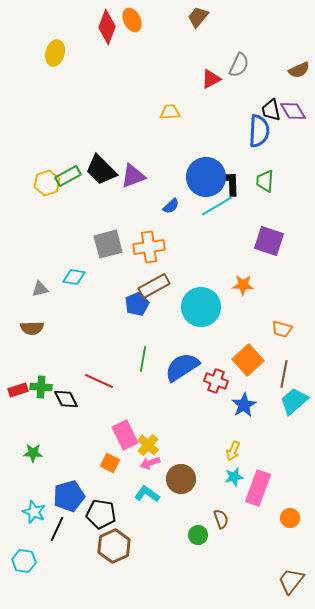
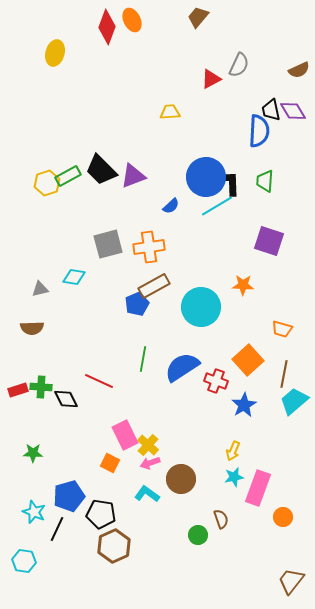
orange circle at (290, 518): moved 7 px left, 1 px up
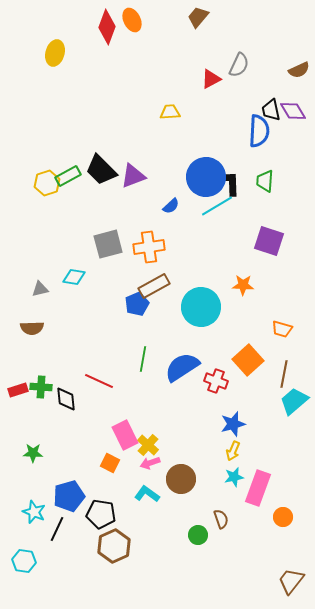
black diamond at (66, 399): rotated 20 degrees clockwise
blue star at (244, 405): moved 11 px left, 19 px down; rotated 15 degrees clockwise
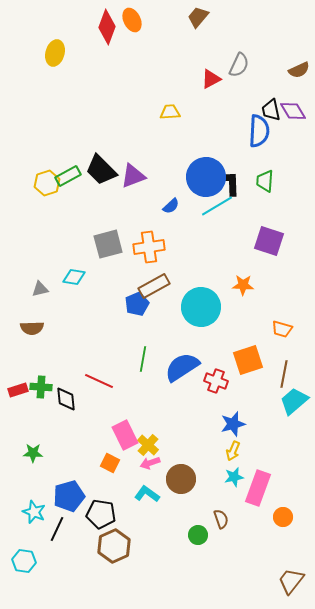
orange square at (248, 360): rotated 24 degrees clockwise
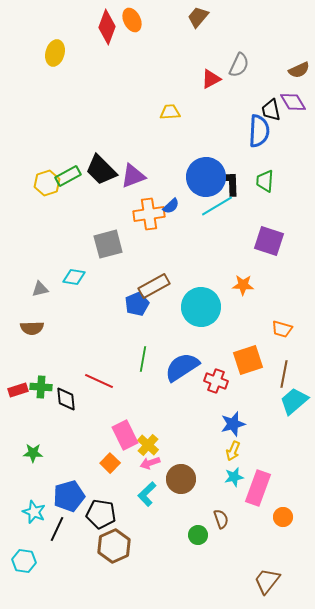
purple diamond at (293, 111): moved 9 px up
orange cross at (149, 247): moved 33 px up
orange square at (110, 463): rotated 18 degrees clockwise
cyan L-shape at (147, 494): rotated 80 degrees counterclockwise
brown trapezoid at (291, 581): moved 24 px left
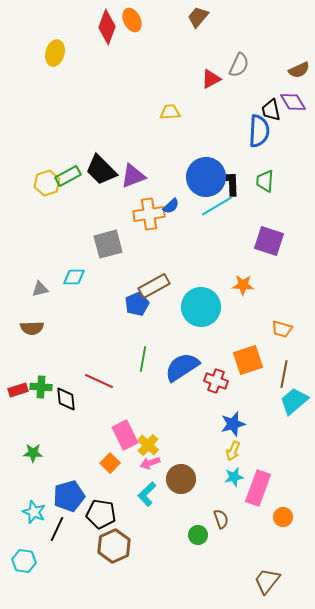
cyan diamond at (74, 277): rotated 10 degrees counterclockwise
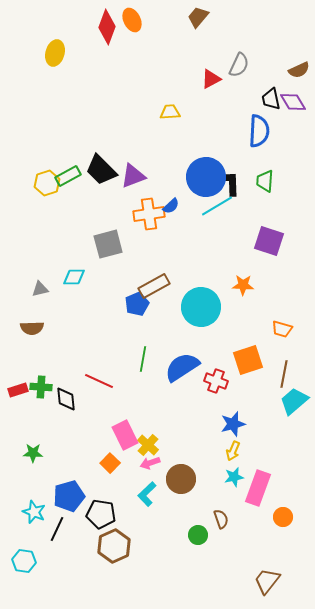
black trapezoid at (271, 110): moved 11 px up
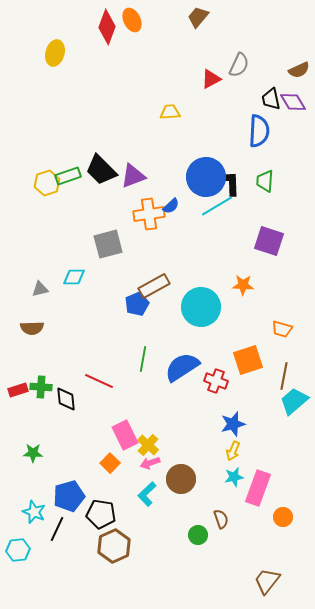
green rectangle at (68, 176): rotated 10 degrees clockwise
brown line at (284, 374): moved 2 px down
cyan hexagon at (24, 561): moved 6 px left, 11 px up; rotated 15 degrees counterclockwise
